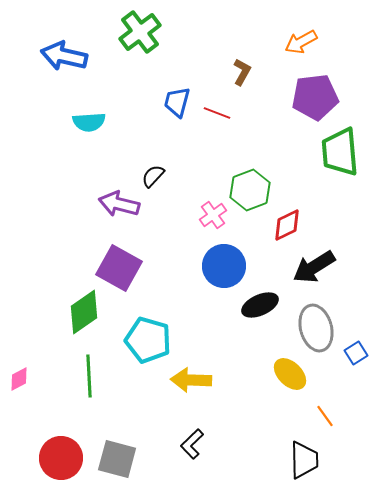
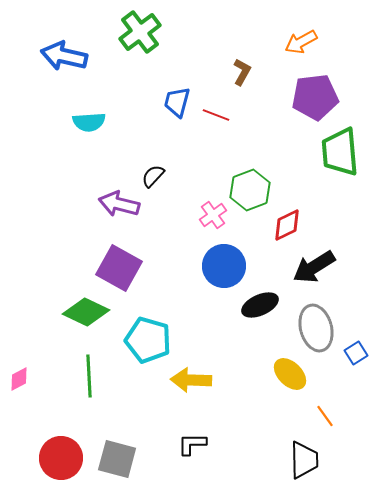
red line: moved 1 px left, 2 px down
green diamond: moved 2 px right; rotated 60 degrees clockwise
black L-shape: rotated 44 degrees clockwise
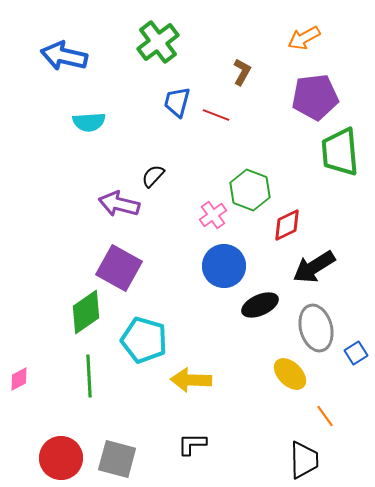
green cross: moved 18 px right, 10 px down
orange arrow: moved 3 px right, 4 px up
green hexagon: rotated 18 degrees counterclockwise
green diamond: rotated 60 degrees counterclockwise
cyan pentagon: moved 4 px left
